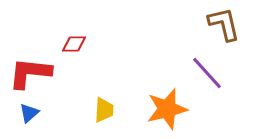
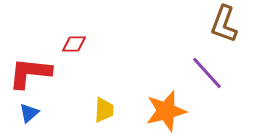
brown L-shape: rotated 147 degrees counterclockwise
orange star: moved 1 px left, 2 px down
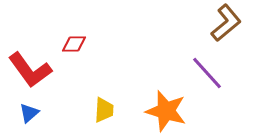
brown L-shape: moved 2 px right, 1 px up; rotated 150 degrees counterclockwise
red L-shape: moved 3 px up; rotated 132 degrees counterclockwise
orange star: rotated 30 degrees clockwise
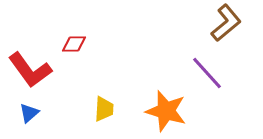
yellow trapezoid: moved 1 px up
